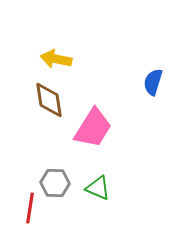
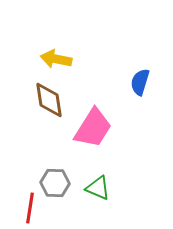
blue semicircle: moved 13 px left
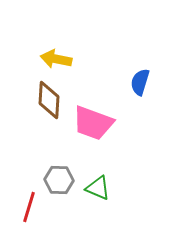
brown diamond: rotated 12 degrees clockwise
pink trapezoid: moved 5 px up; rotated 78 degrees clockwise
gray hexagon: moved 4 px right, 3 px up
red line: moved 1 px left, 1 px up; rotated 8 degrees clockwise
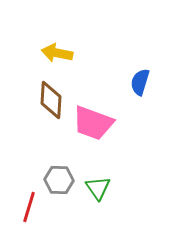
yellow arrow: moved 1 px right, 6 px up
brown diamond: moved 2 px right
green triangle: rotated 32 degrees clockwise
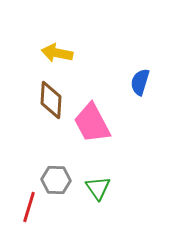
pink trapezoid: moved 1 px left; rotated 42 degrees clockwise
gray hexagon: moved 3 px left
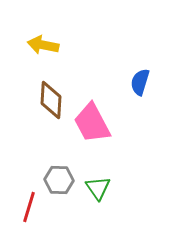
yellow arrow: moved 14 px left, 8 px up
gray hexagon: moved 3 px right
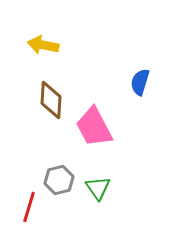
pink trapezoid: moved 2 px right, 4 px down
gray hexagon: rotated 16 degrees counterclockwise
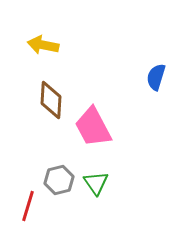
blue semicircle: moved 16 px right, 5 px up
pink trapezoid: moved 1 px left
green triangle: moved 2 px left, 5 px up
red line: moved 1 px left, 1 px up
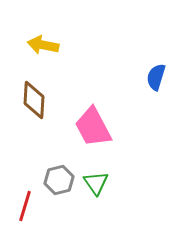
brown diamond: moved 17 px left
red line: moved 3 px left
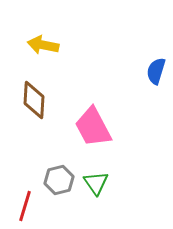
blue semicircle: moved 6 px up
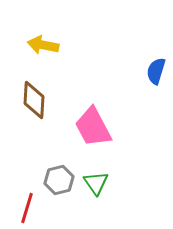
red line: moved 2 px right, 2 px down
